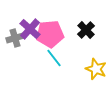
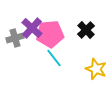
purple cross: moved 2 px right, 1 px up
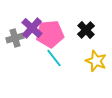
yellow star: moved 8 px up
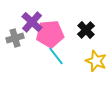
purple cross: moved 6 px up
cyan line: moved 2 px right, 2 px up
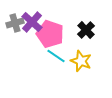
pink pentagon: rotated 24 degrees clockwise
gray cross: moved 15 px up
cyan line: rotated 18 degrees counterclockwise
yellow star: moved 15 px left
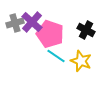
black cross: rotated 18 degrees counterclockwise
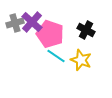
yellow star: moved 1 px up
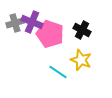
purple cross: rotated 20 degrees counterclockwise
black cross: moved 4 px left
cyan line: moved 2 px right, 16 px down
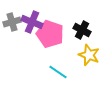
gray cross: moved 3 px left, 1 px up
yellow star: moved 8 px right, 5 px up
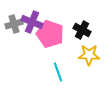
gray cross: moved 2 px right, 2 px down
yellow star: rotated 20 degrees counterclockwise
cyan line: rotated 36 degrees clockwise
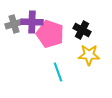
purple cross: rotated 20 degrees counterclockwise
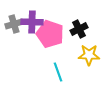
black cross: moved 3 px left, 1 px up; rotated 36 degrees clockwise
